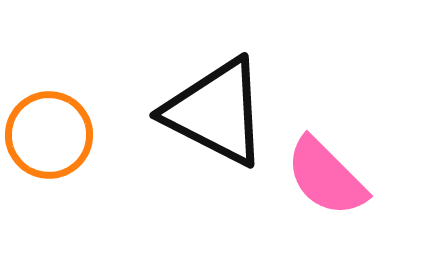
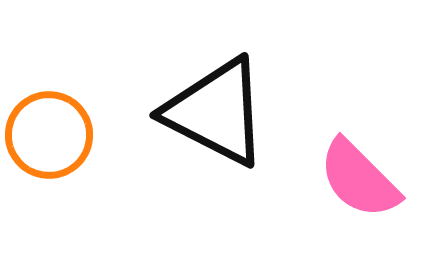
pink semicircle: moved 33 px right, 2 px down
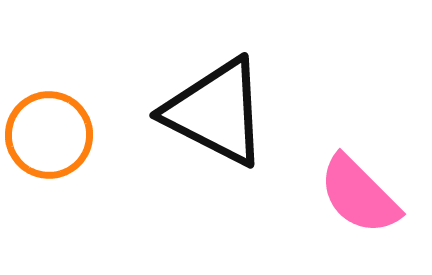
pink semicircle: moved 16 px down
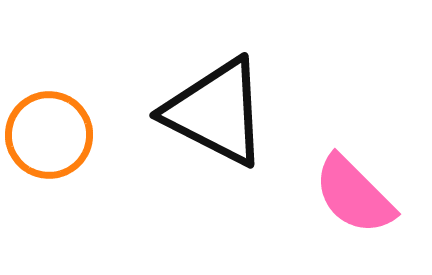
pink semicircle: moved 5 px left
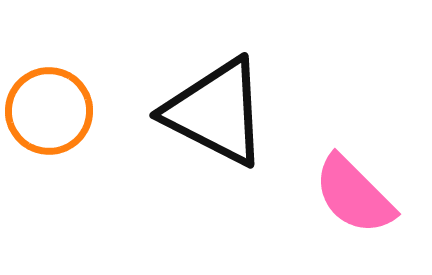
orange circle: moved 24 px up
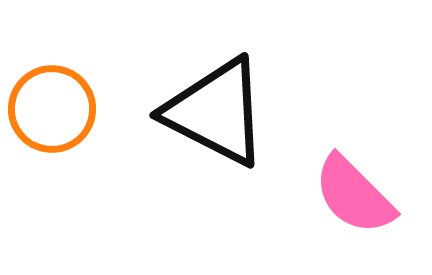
orange circle: moved 3 px right, 2 px up
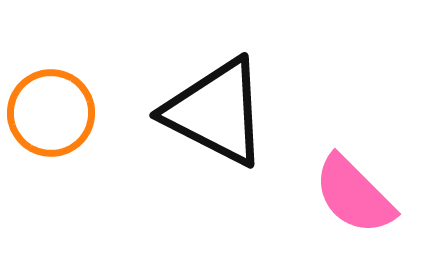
orange circle: moved 1 px left, 4 px down
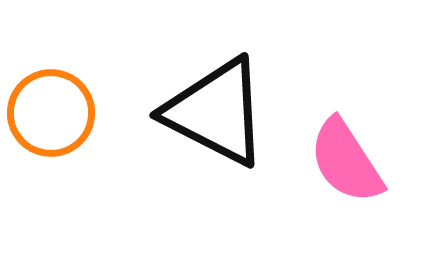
pink semicircle: moved 8 px left, 34 px up; rotated 12 degrees clockwise
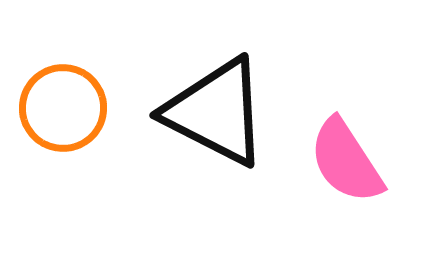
orange circle: moved 12 px right, 5 px up
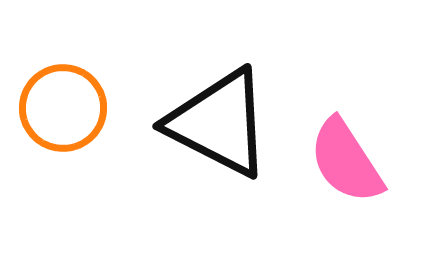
black triangle: moved 3 px right, 11 px down
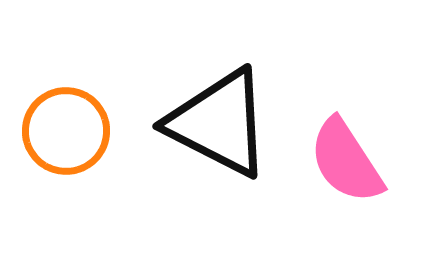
orange circle: moved 3 px right, 23 px down
